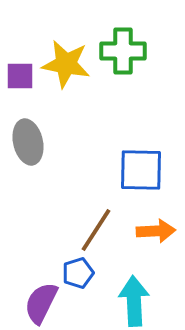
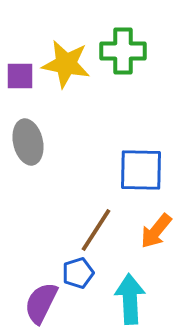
orange arrow: rotated 132 degrees clockwise
cyan arrow: moved 4 px left, 2 px up
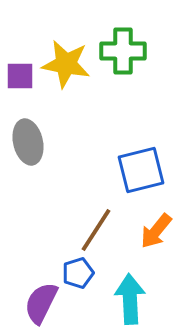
blue square: rotated 15 degrees counterclockwise
